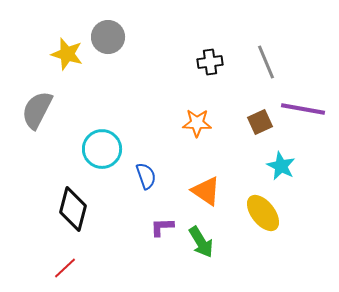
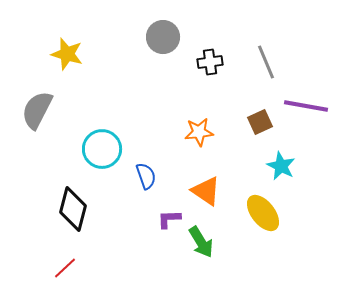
gray circle: moved 55 px right
purple line: moved 3 px right, 3 px up
orange star: moved 2 px right, 9 px down; rotated 8 degrees counterclockwise
purple L-shape: moved 7 px right, 8 px up
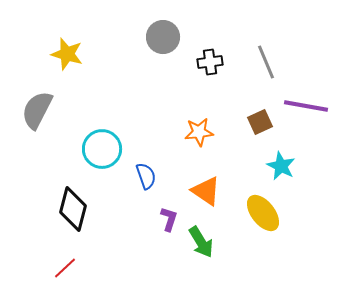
purple L-shape: rotated 110 degrees clockwise
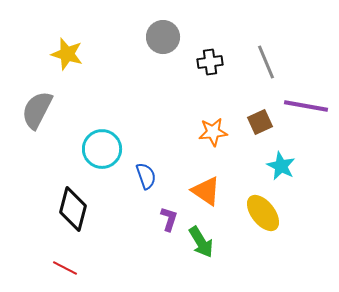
orange star: moved 14 px right
red line: rotated 70 degrees clockwise
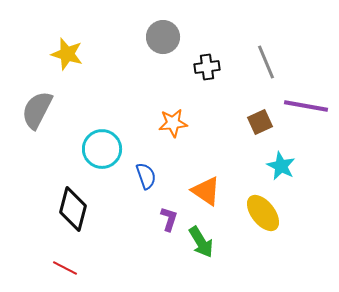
black cross: moved 3 px left, 5 px down
orange star: moved 40 px left, 9 px up
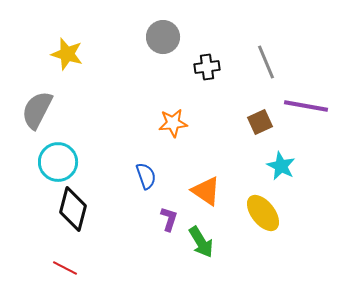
cyan circle: moved 44 px left, 13 px down
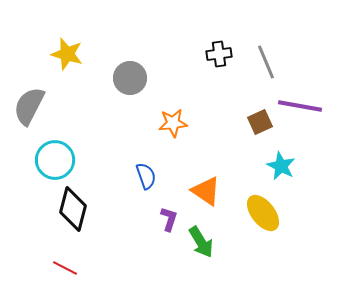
gray circle: moved 33 px left, 41 px down
black cross: moved 12 px right, 13 px up
purple line: moved 6 px left
gray semicircle: moved 8 px left, 4 px up
cyan circle: moved 3 px left, 2 px up
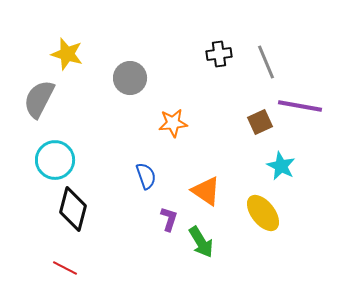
gray semicircle: moved 10 px right, 7 px up
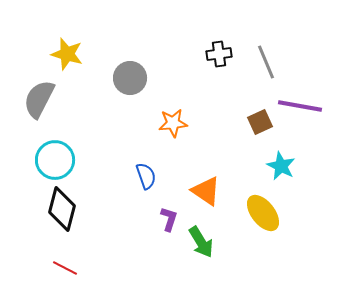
black diamond: moved 11 px left
